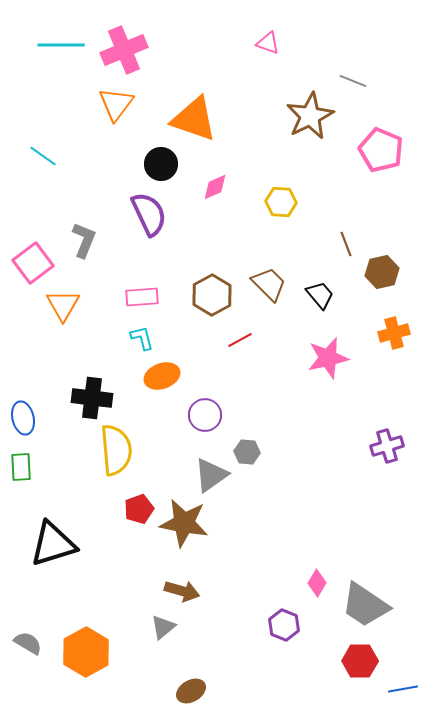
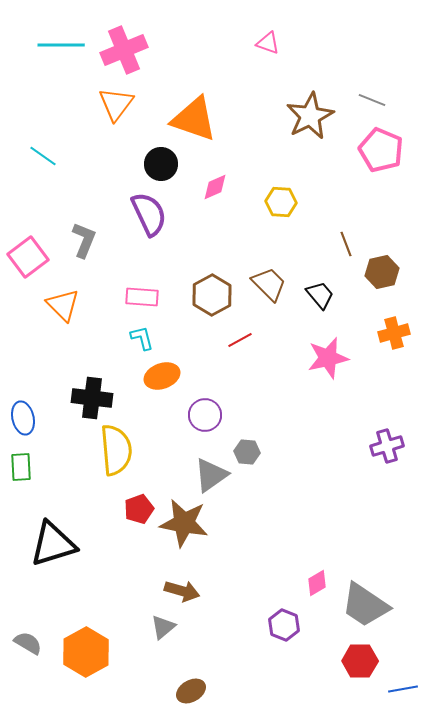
gray line at (353, 81): moved 19 px right, 19 px down
pink square at (33, 263): moved 5 px left, 6 px up
pink rectangle at (142, 297): rotated 8 degrees clockwise
orange triangle at (63, 305): rotated 15 degrees counterclockwise
pink diamond at (317, 583): rotated 28 degrees clockwise
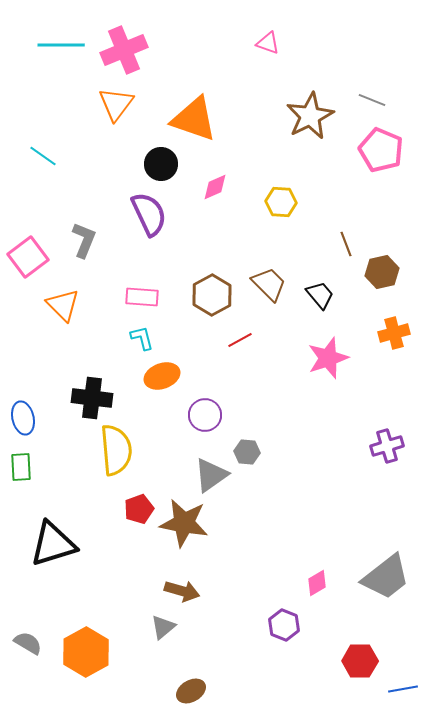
pink star at (328, 358): rotated 6 degrees counterclockwise
gray trapezoid at (365, 605): moved 21 px right, 28 px up; rotated 72 degrees counterclockwise
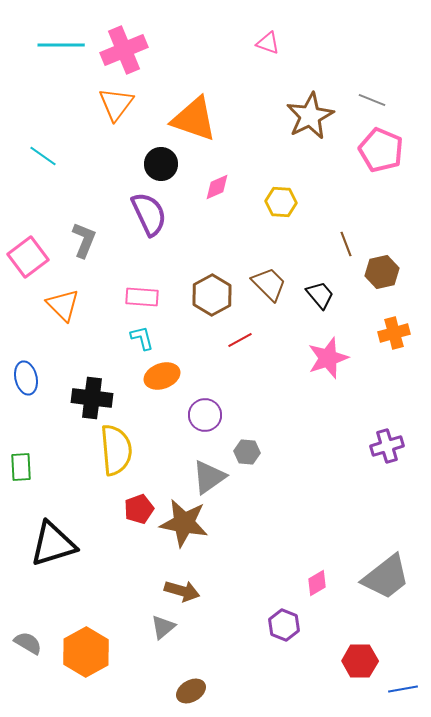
pink diamond at (215, 187): moved 2 px right
blue ellipse at (23, 418): moved 3 px right, 40 px up
gray triangle at (211, 475): moved 2 px left, 2 px down
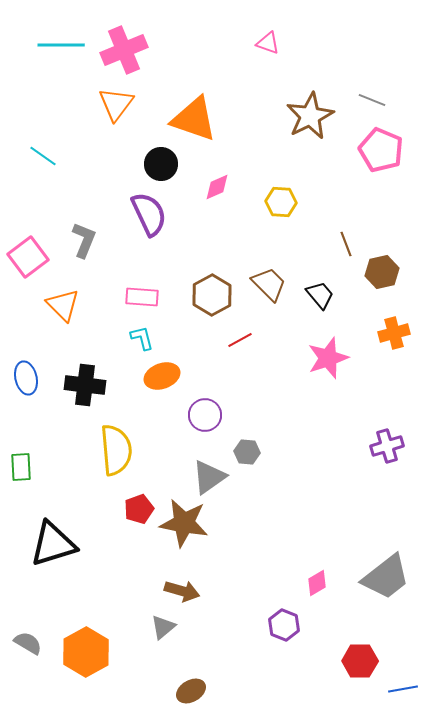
black cross at (92, 398): moved 7 px left, 13 px up
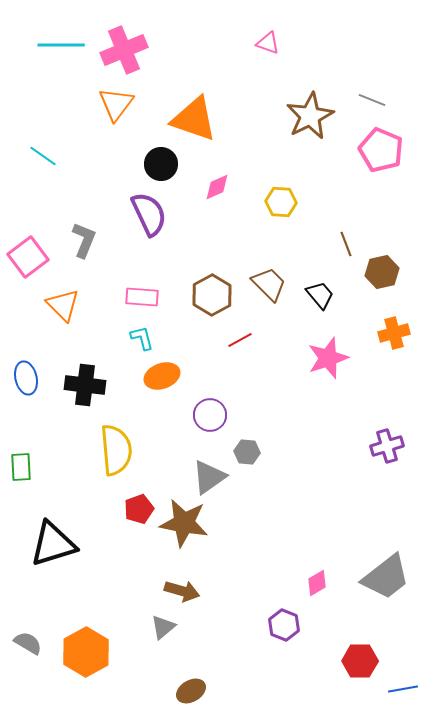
purple circle at (205, 415): moved 5 px right
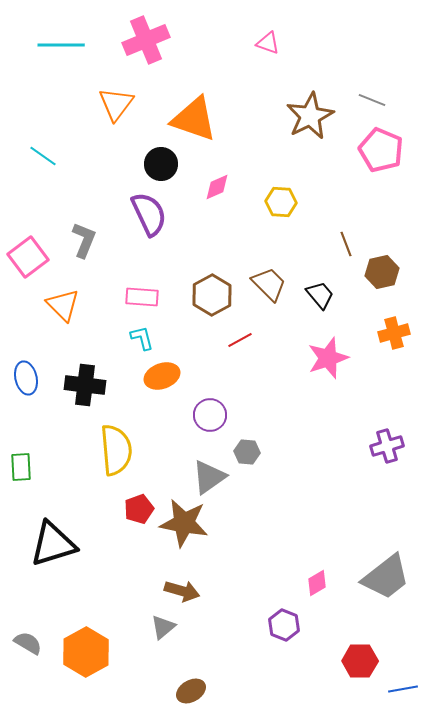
pink cross at (124, 50): moved 22 px right, 10 px up
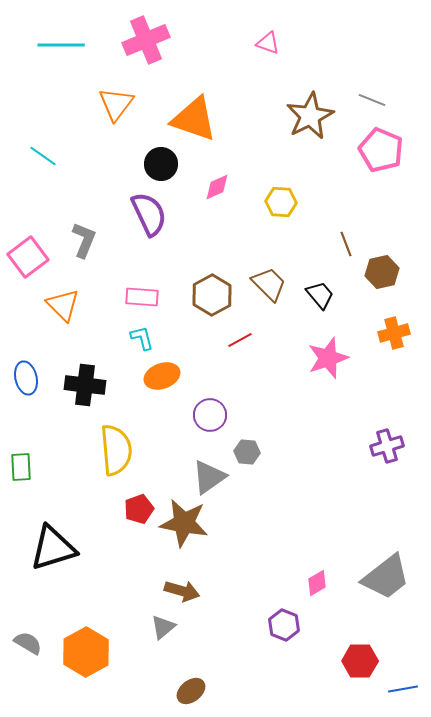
black triangle at (53, 544): moved 4 px down
brown ellipse at (191, 691): rotated 8 degrees counterclockwise
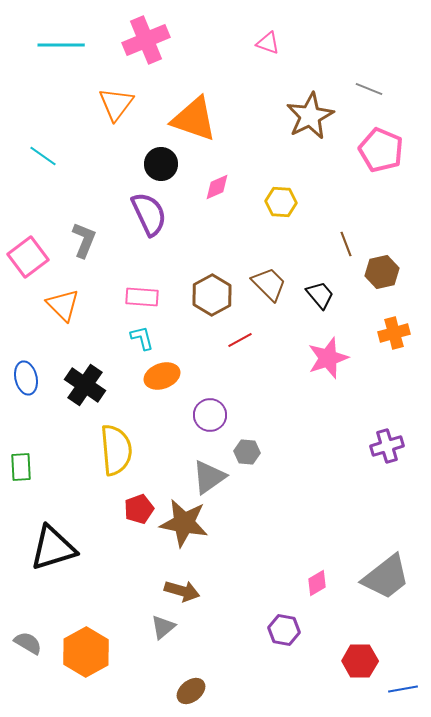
gray line at (372, 100): moved 3 px left, 11 px up
black cross at (85, 385): rotated 27 degrees clockwise
purple hexagon at (284, 625): moved 5 px down; rotated 12 degrees counterclockwise
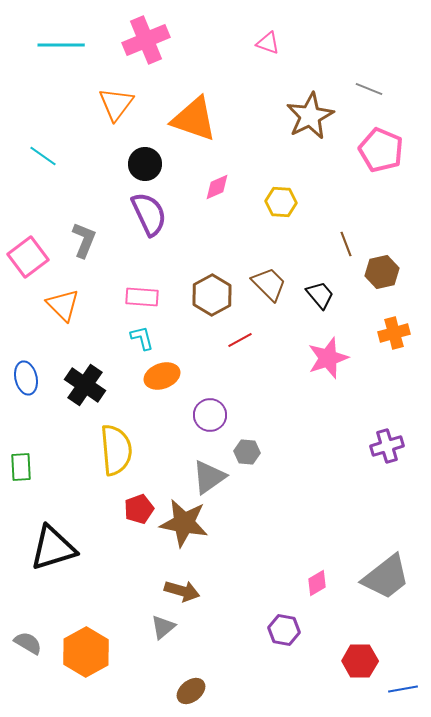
black circle at (161, 164): moved 16 px left
